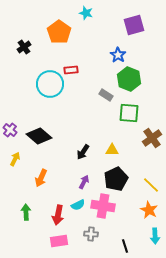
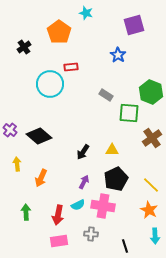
red rectangle: moved 3 px up
green hexagon: moved 22 px right, 13 px down
yellow arrow: moved 2 px right, 5 px down; rotated 32 degrees counterclockwise
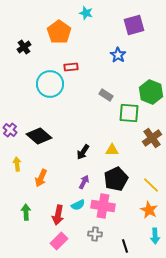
gray cross: moved 4 px right
pink rectangle: rotated 36 degrees counterclockwise
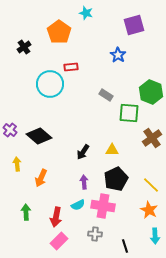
purple arrow: rotated 32 degrees counterclockwise
red arrow: moved 2 px left, 2 px down
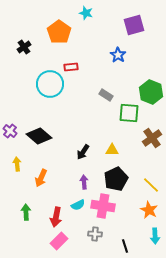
purple cross: moved 1 px down
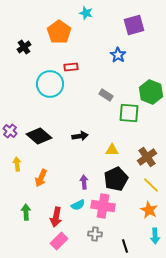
brown cross: moved 5 px left, 19 px down
black arrow: moved 3 px left, 16 px up; rotated 133 degrees counterclockwise
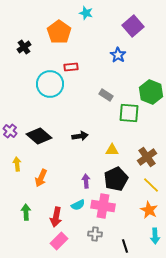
purple square: moved 1 px left, 1 px down; rotated 25 degrees counterclockwise
purple arrow: moved 2 px right, 1 px up
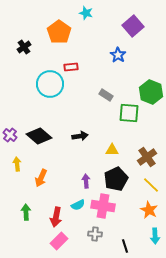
purple cross: moved 4 px down
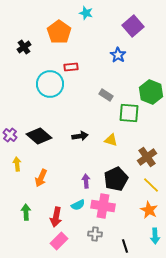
yellow triangle: moved 1 px left, 10 px up; rotated 16 degrees clockwise
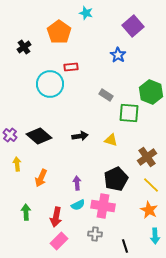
purple arrow: moved 9 px left, 2 px down
